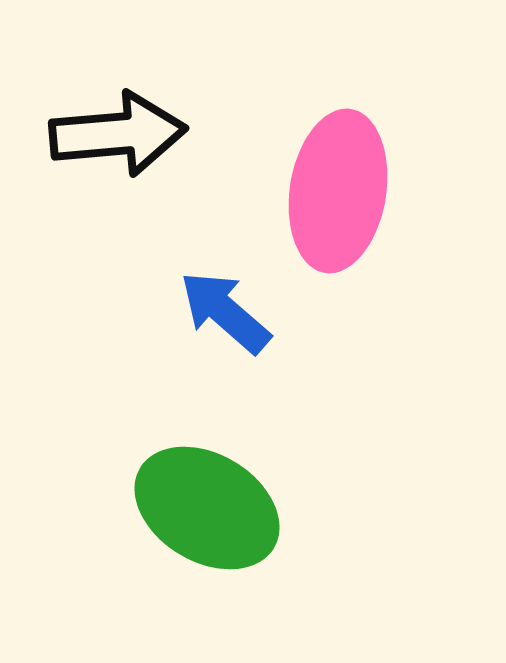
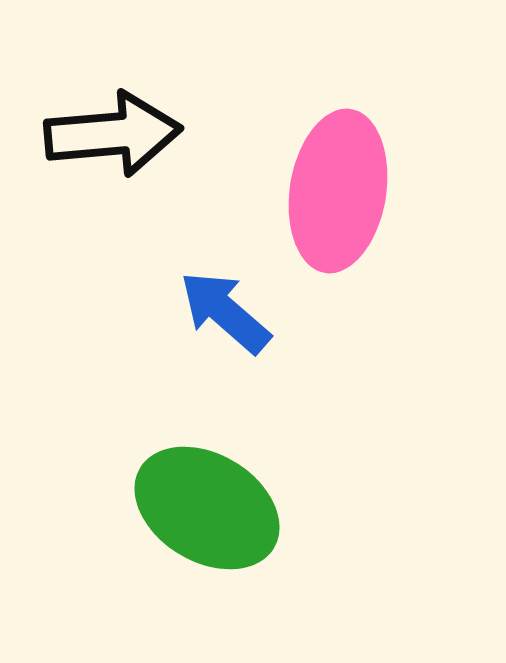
black arrow: moved 5 px left
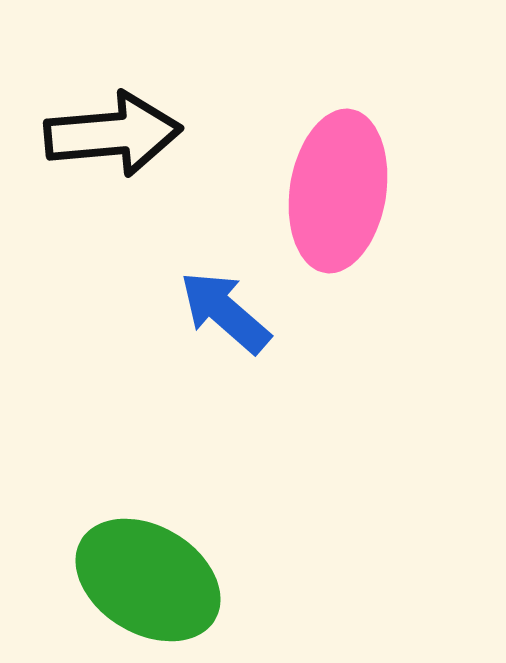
green ellipse: moved 59 px left, 72 px down
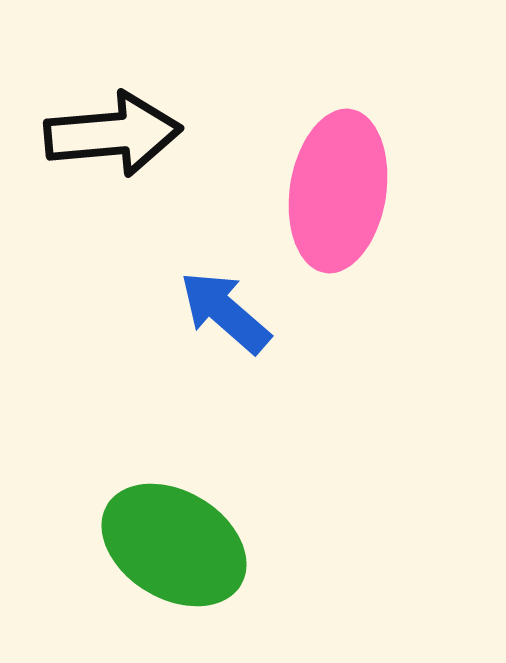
green ellipse: moved 26 px right, 35 px up
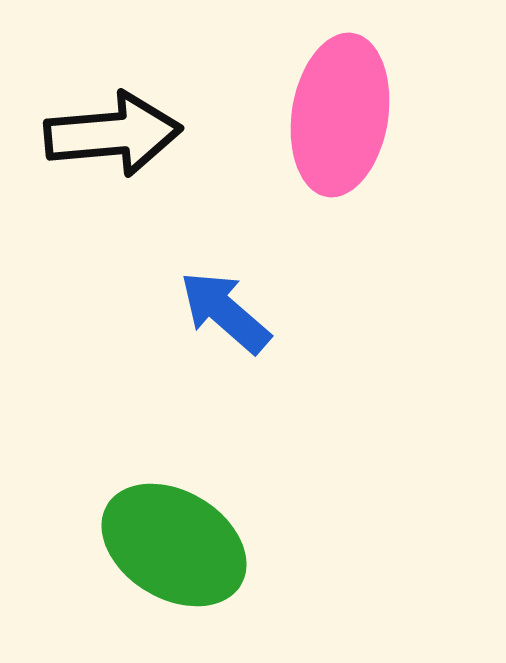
pink ellipse: moved 2 px right, 76 px up
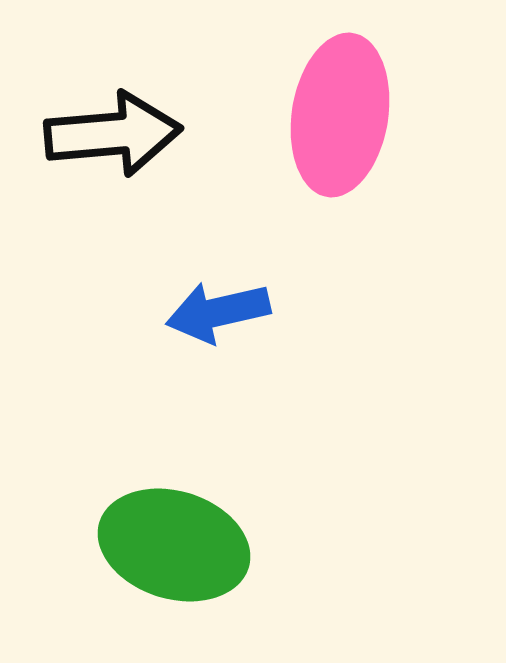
blue arrow: moved 7 px left; rotated 54 degrees counterclockwise
green ellipse: rotated 14 degrees counterclockwise
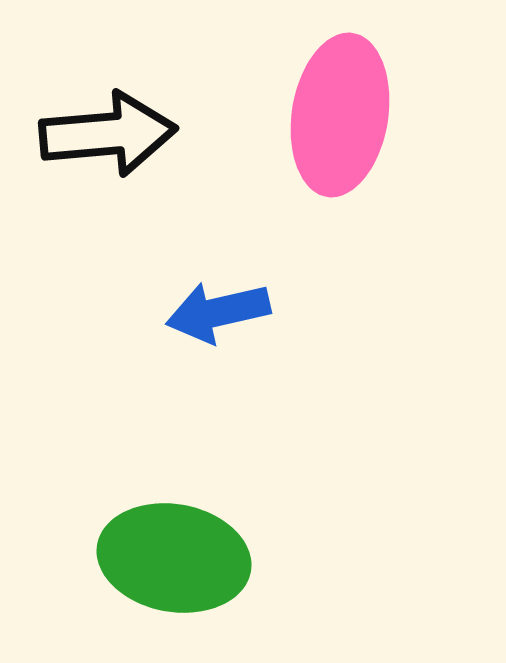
black arrow: moved 5 px left
green ellipse: moved 13 px down; rotated 7 degrees counterclockwise
